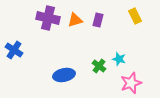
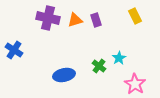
purple rectangle: moved 2 px left; rotated 32 degrees counterclockwise
cyan star: moved 1 px up; rotated 24 degrees clockwise
pink star: moved 4 px right, 1 px down; rotated 20 degrees counterclockwise
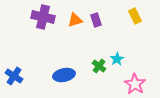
purple cross: moved 5 px left, 1 px up
blue cross: moved 26 px down
cyan star: moved 2 px left, 1 px down
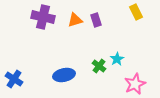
yellow rectangle: moved 1 px right, 4 px up
blue cross: moved 3 px down
pink star: rotated 15 degrees clockwise
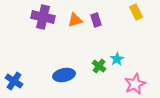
blue cross: moved 2 px down
